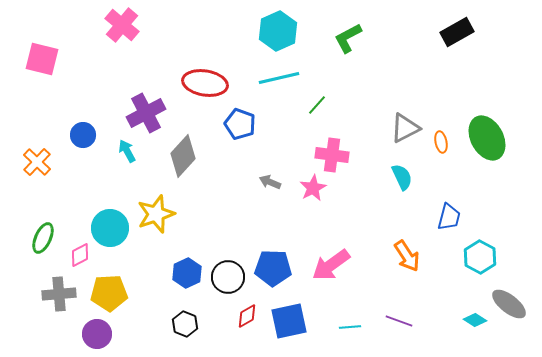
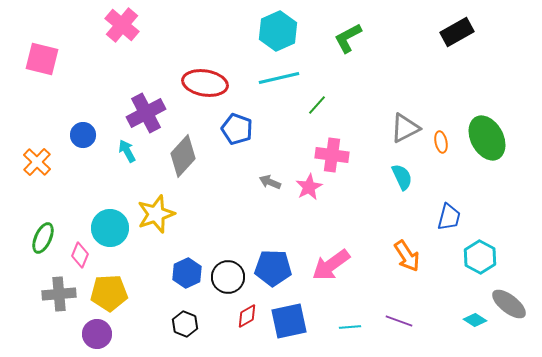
blue pentagon at (240, 124): moved 3 px left, 5 px down
pink star at (313, 188): moved 4 px left, 1 px up
pink diamond at (80, 255): rotated 40 degrees counterclockwise
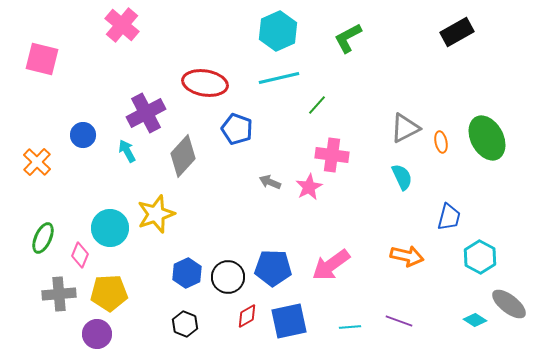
orange arrow at (407, 256): rotated 44 degrees counterclockwise
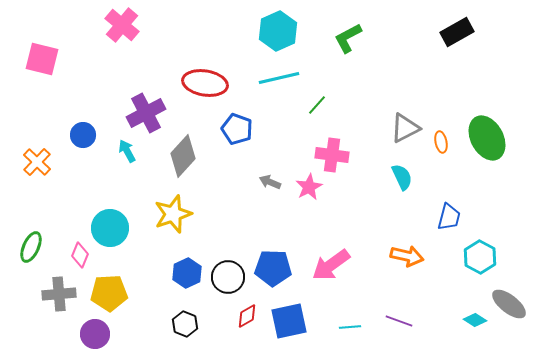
yellow star at (156, 214): moved 17 px right
green ellipse at (43, 238): moved 12 px left, 9 px down
purple circle at (97, 334): moved 2 px left
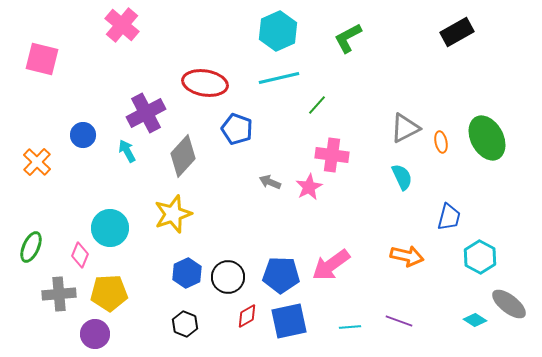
blue pentagon at (273, 268): moved 8 px right, 7 px down
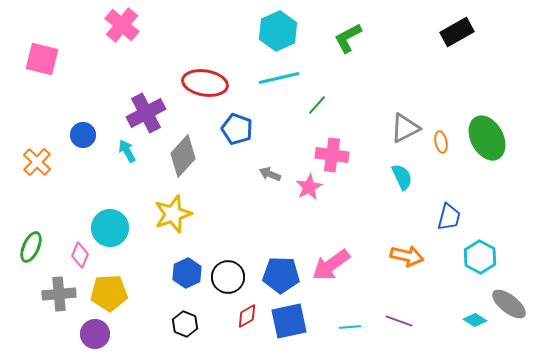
gray arrow at (270, 182): moved 8 px up
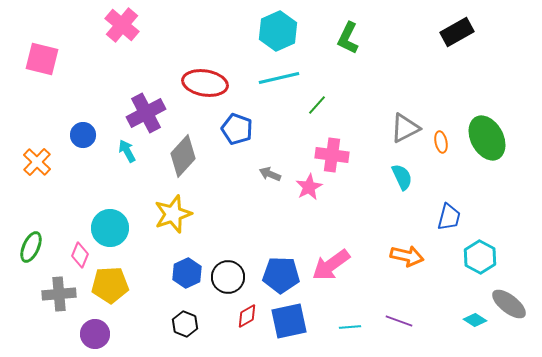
green L-shape at (348, 38): rotated 36 degrees counterclockwise
yellow pentagon at (109, 293): moved 1 px right, 8 px up
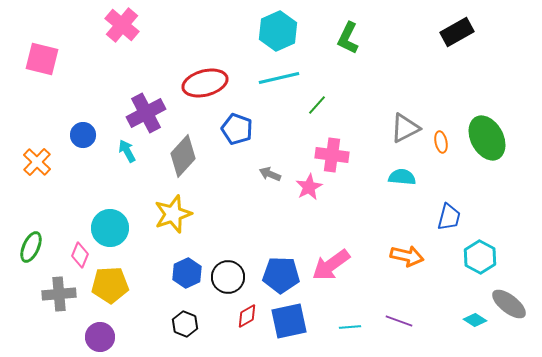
red ellipse at (205, 83): rotated 24 degrees counterclockwise
cyan semicircle at (402, 177): rotated 60 degrees counterclockwise
purple circle at (95, 334): moved 5 px right, 3 px down
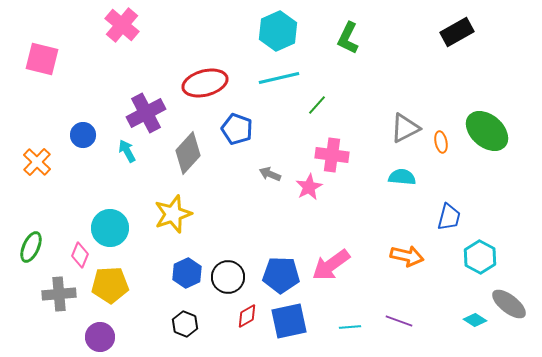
green ellipse at (487, 138): moved 7 px up; rotated 21 degrees counterclockwise
gray diamond at (183, 156): moved 5 px right, 3 px up
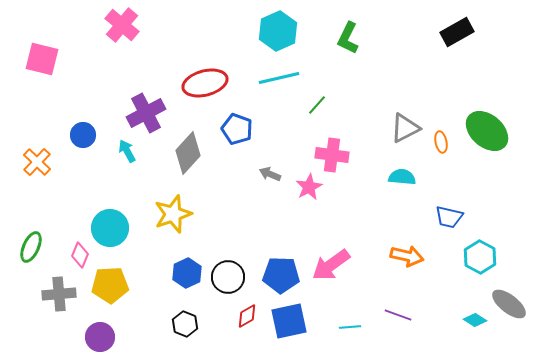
blue trapezoid at (449, 217): rotated 88 degrees clockwise
purple line at (399, 321): moved 1 px left, 6 px up
